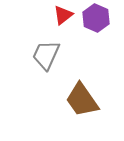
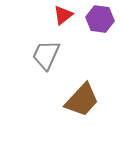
purple hexagon: moved 4 px right, 1 px down; rotated 16 degrees counterclockwise
brown trapezoid: rotated 102 degrees counterclockwise
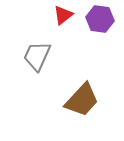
gray trapezoid: moved 9 px left, 1 px down
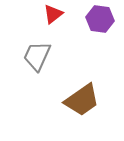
red triangle: moved 10 px left, 1 px up
brown trapezoid: rotated 12 degrees clockwise
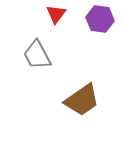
red triangle: moved 3 px right; rotated 15 degrees counterclockwise
gray trapezoid: moved 1 px up; rotated 52 degrees counterclockwise
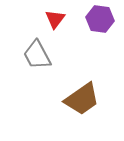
red triangle: moved 1 px left, 5 px down
brown trapezoid: moved 1 px up
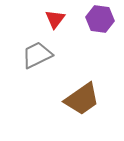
gray trapezoid: rotated 92 degrees clockwise
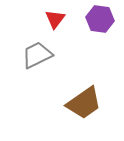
brown trapezoid: moved 2 px right, 4 px down
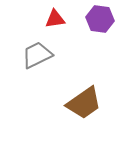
red triangle: rotated 45 degrees clockwise
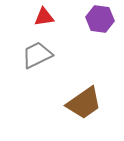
red triangle: moved 11 px left, 2 px up
